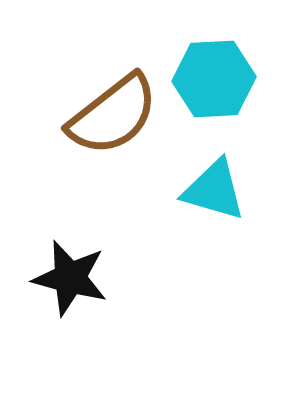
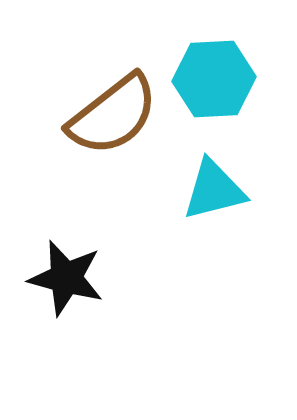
cyan triangle: rotated 30 degrees counterclockwise
black star: moved 4 px left
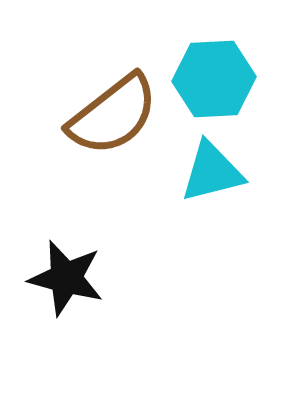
cyan triangle: moved 2 px left, 18 px up
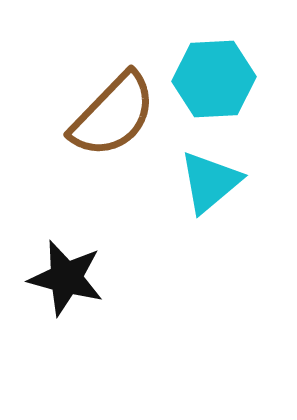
brown semicircle: rotated 8 degrees counterclockwise
cyan triangle: moved 2 px left, 10 px down; rotated 26 degrees counterclockwise
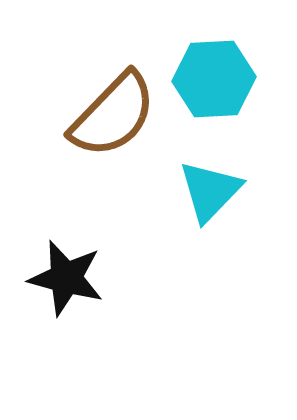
cyan triangle: moved 9 px down; rotated 6 degrees counterclockwise
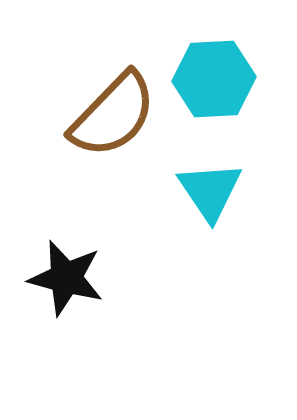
cyan triangle: rotated 18 degrees counterclockwise
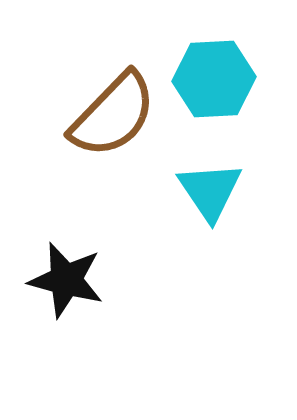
black star: moved 2 px down
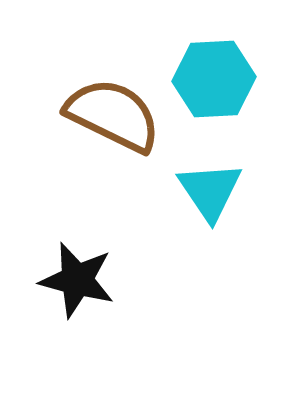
brown semicircle: rotated 108 degrees counterclockwise
black star: moved 11 px right
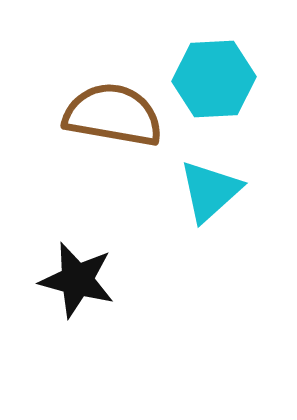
brown semicircle: rotated 16 degrees counterclockwise
cyan triangle: rotated 22 degrees clockwise
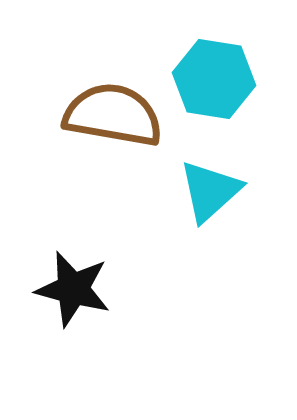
cyan hexagon: rotated 12 degrees clockwise
black star: moved 4 px left, 9 px down
